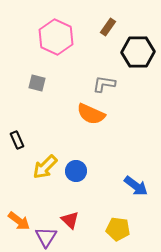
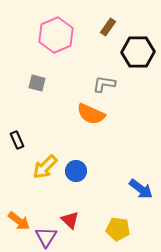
pink hexagon: moved 2 px up; rotated 12 degrees clockwise
blue arrow: moved 5 px right, 3 px down
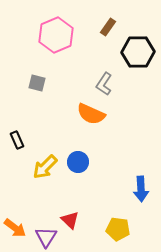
gray L-shape: rotated 65 degrees counterclockwise
blue circle: moved 2 px right, 9 px up
blue arrow: rotated 50 degrees clockwise
orange arrow: moved 4 px left, 7 px down
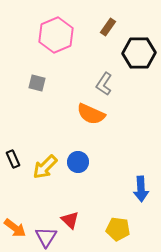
black hexagon: moved 1 px right, 1 px down
black rectangle: moved 4 px left, 19 px down
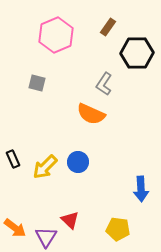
black hexagon: moved 2 px left
